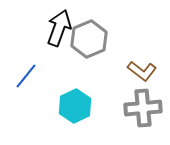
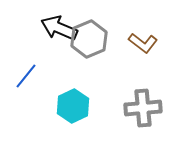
black arrow: rotated 87 degrees counterclockwise
brown L-shape: moved 1 px right, 28 px up
cyan hexagon: moved 2 px left
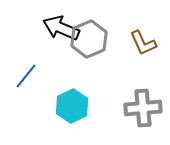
black arrow: moved 2 px right
brown L-shape: rotated 28 degrees clockwise
cyan hexagon: moved 1 px left
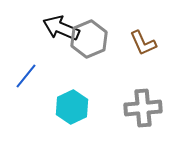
cyan hexagon: moved 1 px down
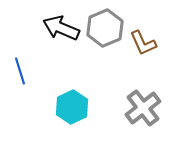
gray hexagon: moved 16 px right, 11 px up
blue line: moved 6 px left, 5 px up; rotated 56 degrees counterclockwise
gray cross: rotated 33 degrees counterclockwise
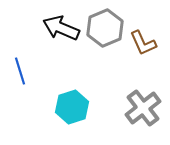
cyan hexagon: rotated 8 degrees clockwise
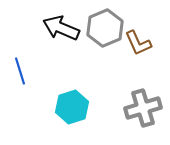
brown L-shape: moved 5 px left
gray cross: rotated 21 degrees clockwise
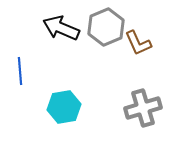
gray hexagon: moved 1 px right, 1 px up
blue line: rotated 12 degrees clockwise
cyan hexagon: moved 8 px left; rotated 8 degrees clockwise
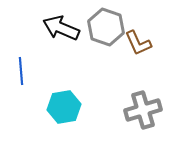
gray hexagon: rotated 18 degrees counterclockwise
blue line: moved 1 px right
gray cross: moved 2 px down
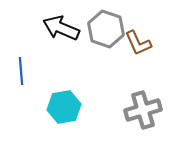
gray hexagon: moved 2 px down
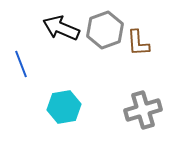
gray hexagon: moved 1 px left, 1 px down; rotated 21 degrees clockwise
brown L-shape: rotated 20 degrees clockwise
blue line: moved 7 px up; rotated 16 degrees counterclockwise
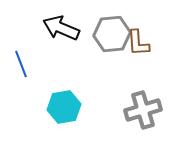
gray hexagon: moved 7 px right, 4 px down; rotated 15 degrees clockwise
